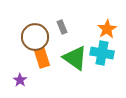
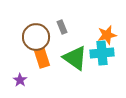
orange star: moved 6 px down; rotated 18 degrees clockwise
brown circle: moved 1 px right
cyan cross: rotated 15 degrees counterclockwise
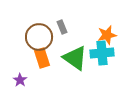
brown circle: moved 3 px right
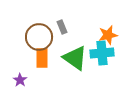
orange star: moved 1 px right
orange rectangle: rotated 18 degrees clockwise
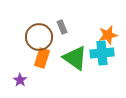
orange rectangle: rotated 18 degrees clockwise
